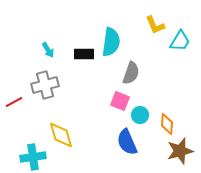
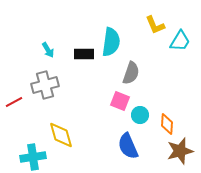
blue semicircle: moved 1 px right, 4 px down
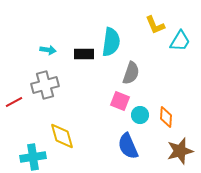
cyan arrow: rotated 49 degrees counterclockwise
orange diamond: moved 1 px left, 7 px up
yellow diamond: moved 1 px right, 1 px down
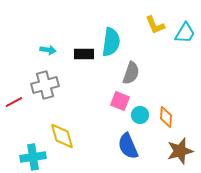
cyan trapezoid: moved 5 px right, 8 px up
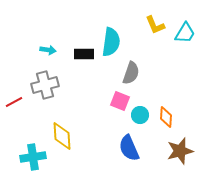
yellow diamond: rotated 12 degrees clockwise
blue semicircle: moved 1 px right, 2 px down
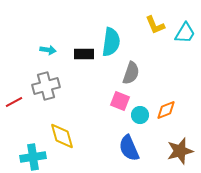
gray cross: moved 1 px right, 1 px down
orange diamond: moved 7 px up; rotated 65 degrees clockwise
yellow diamond: rotated 12 degrees counterclockwise
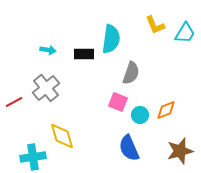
cyan semicircle: moved 3 px up
gray cross: moved 2 px down; rotated 24 degrees counterclockwise
pink square: moved 2 px left, 1 px down
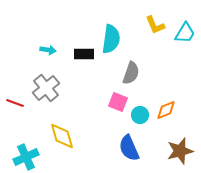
red line: moved 1 px right, 1 px down; rotated 48 degrees clockwise
cyan cross: moved 7 px left; rotated 15 degrees counterclockwise
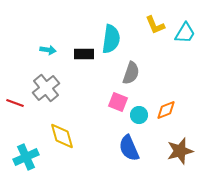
cyan circle: moved 1 px left
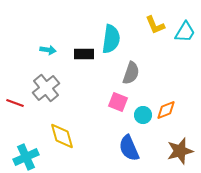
cyan trapezoid: moved 1 px up
cyan circle: moved 4 px right
